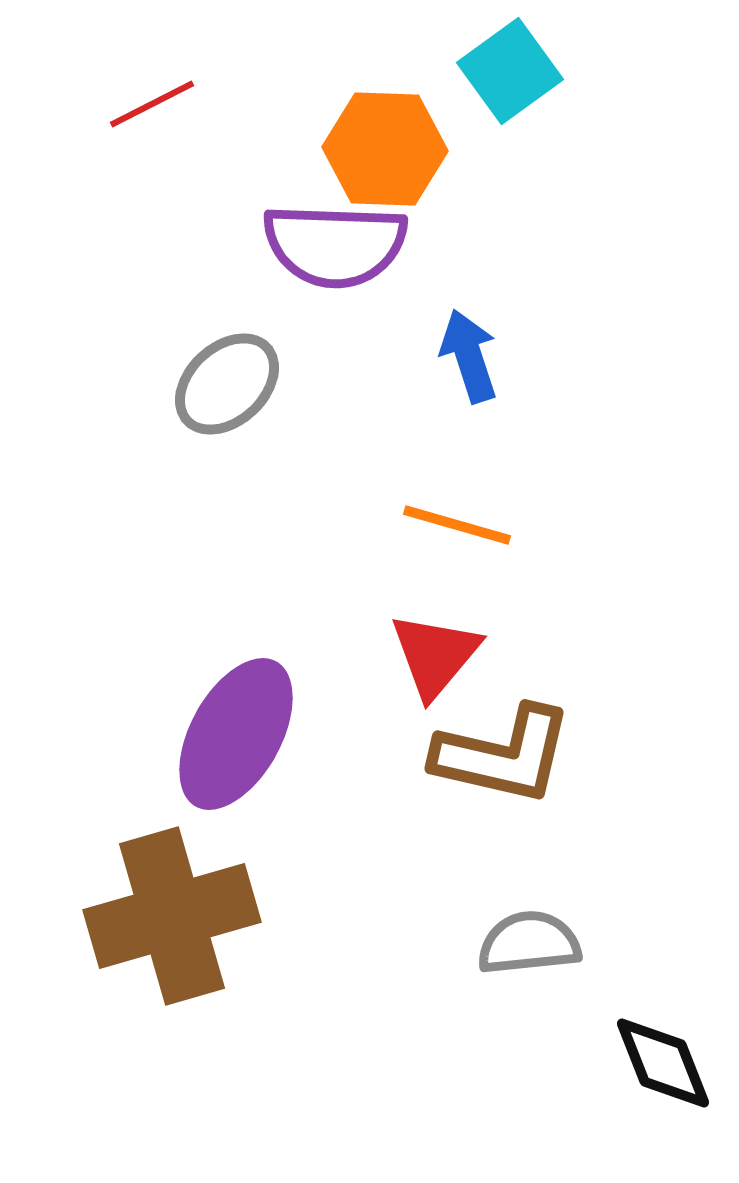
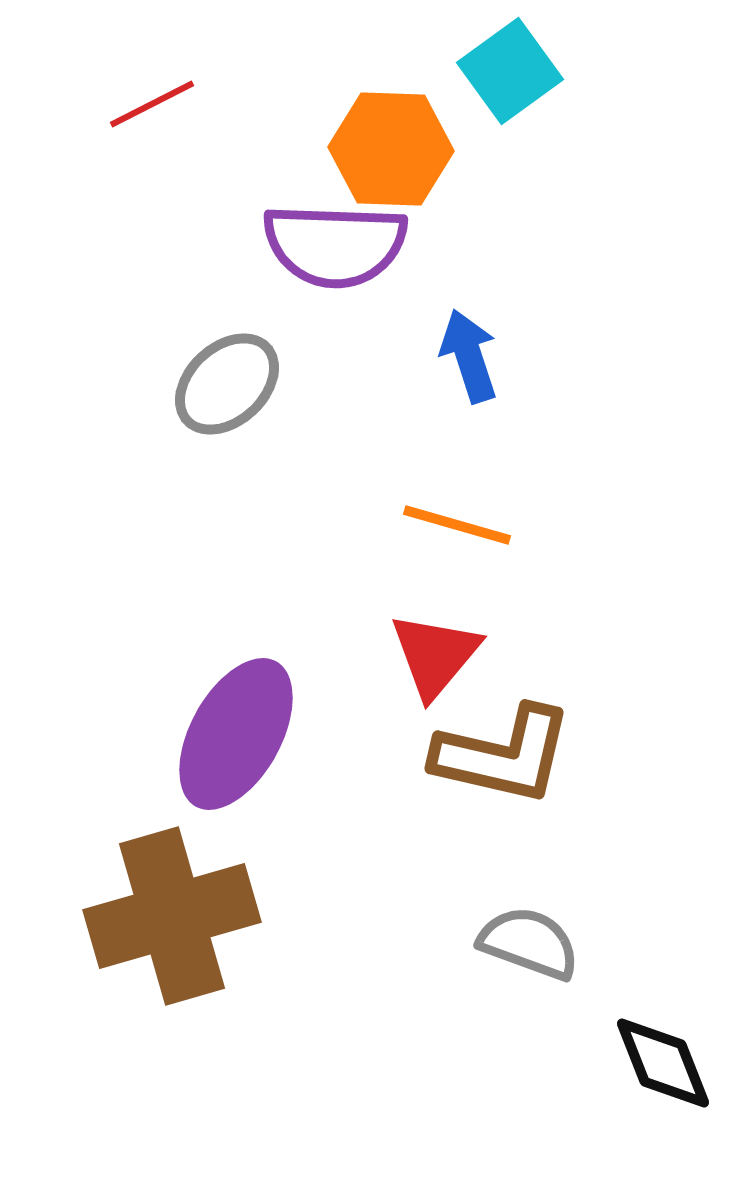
orange hexagon: moved 6 px right
gray semicircle: rotated 26 degrees clockwise
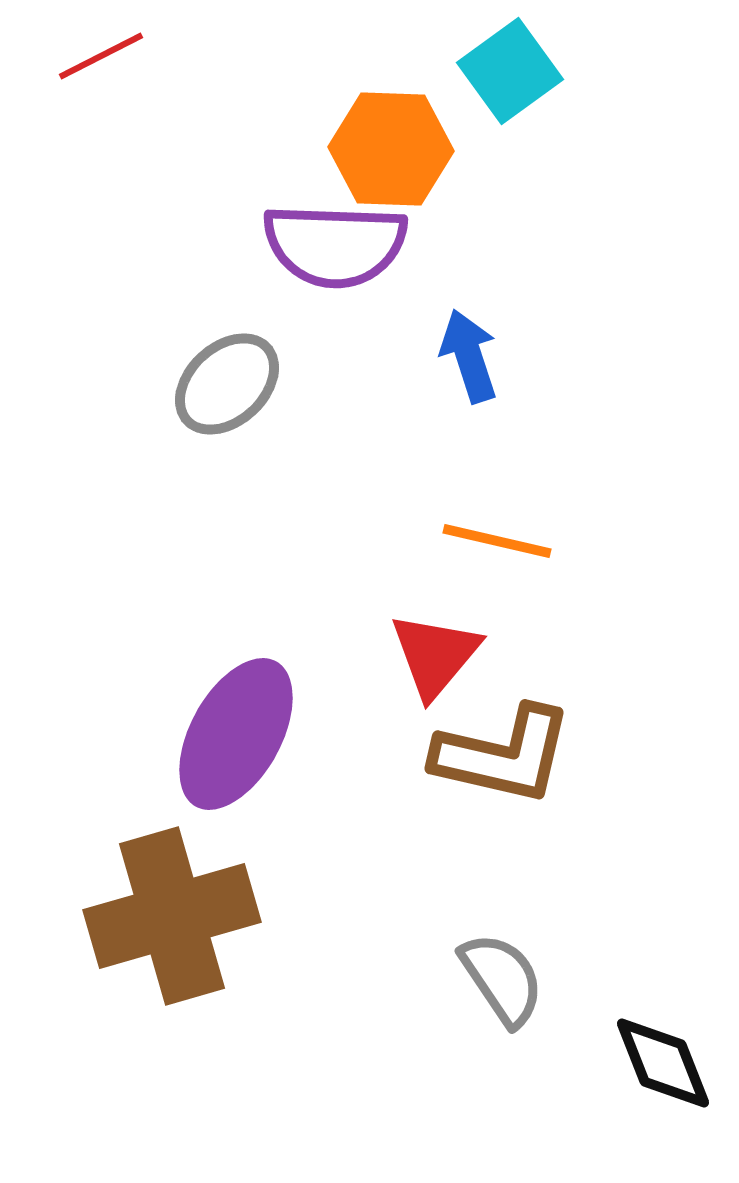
red line: moved 51 px left, 48 px up
orange line: moved 40 px right, 16 px down; rotated 3 degrees counterclockwise
gray semicircle: moved 27 px left, 36 px down; rotated 36 degrees clockwise
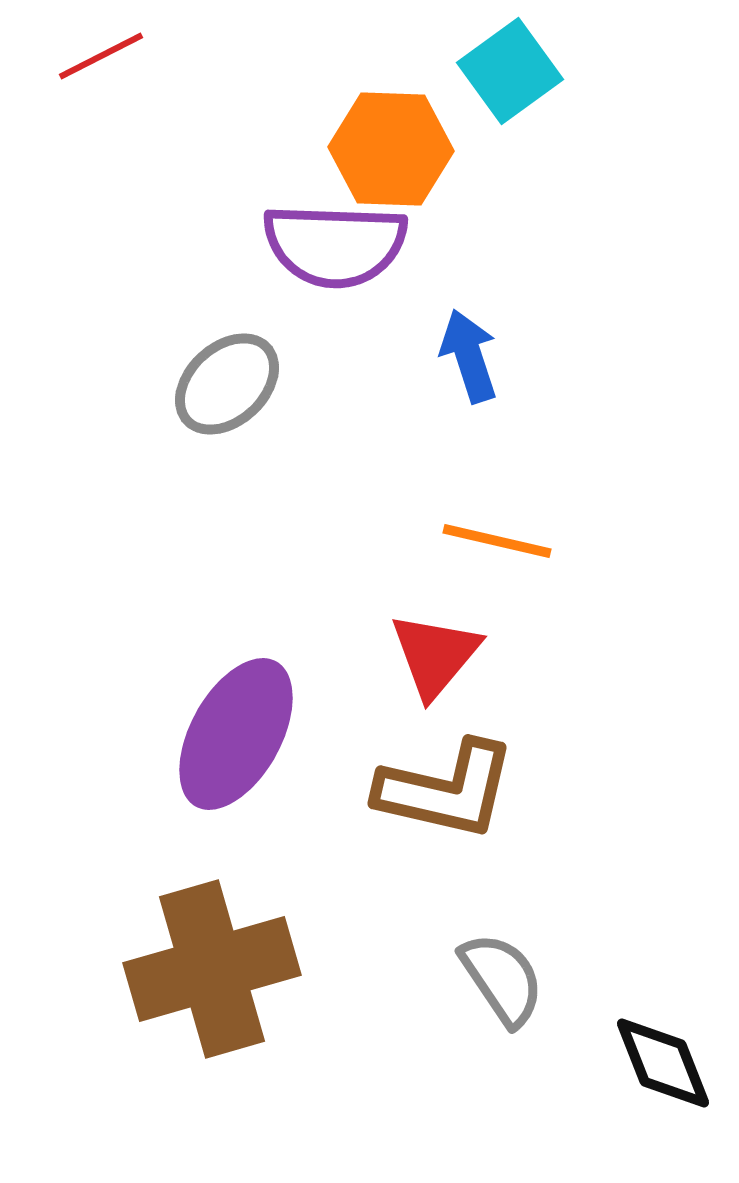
brown L-shape: moved 57 px left, 35 px down
brown cross: moved 40 px right, 53 px down
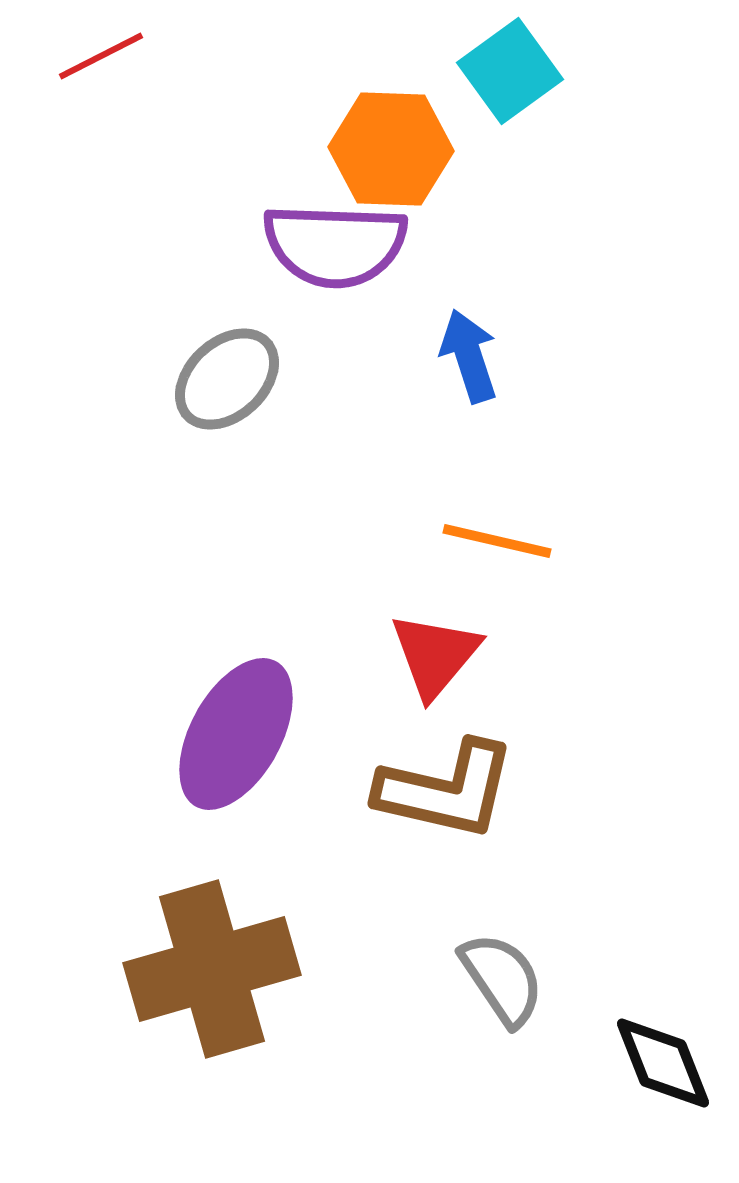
gray ellipse: moved 5 px up
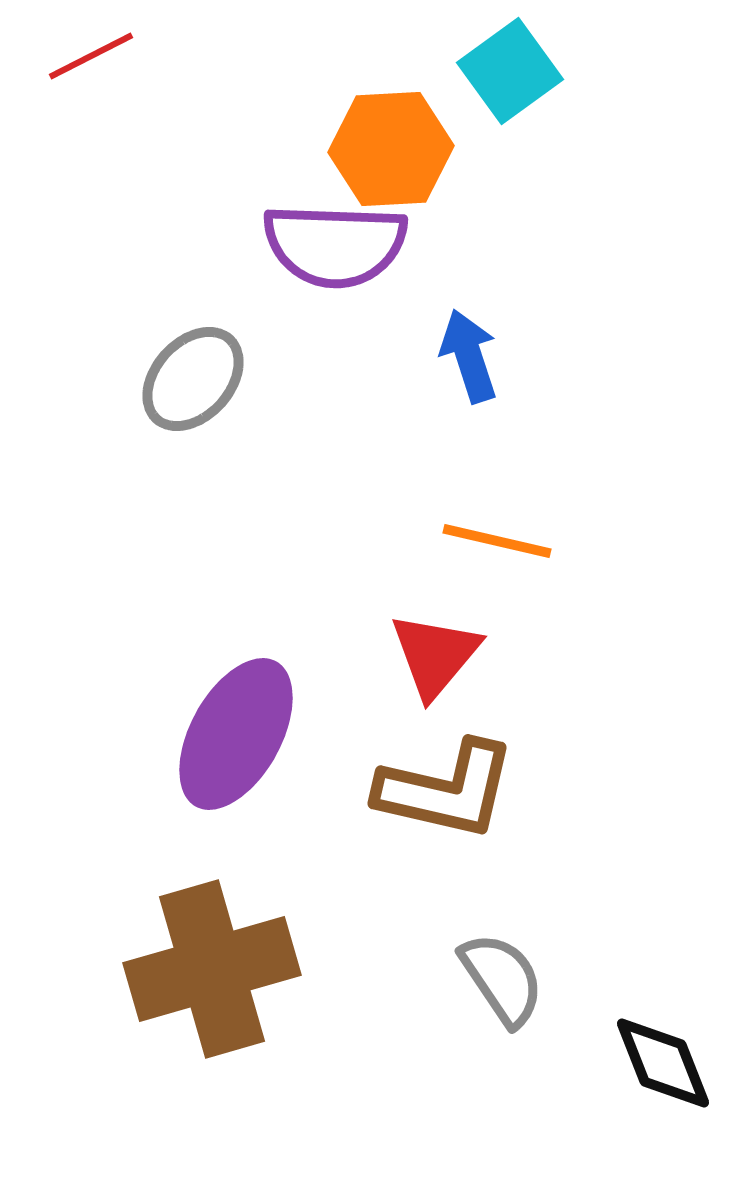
red line: moved 10 px left
orange hexagon: rotated 5 degrees counterclockwise
gray ellipse: moved 34 px left; rotated 5 degrees counterclockwise
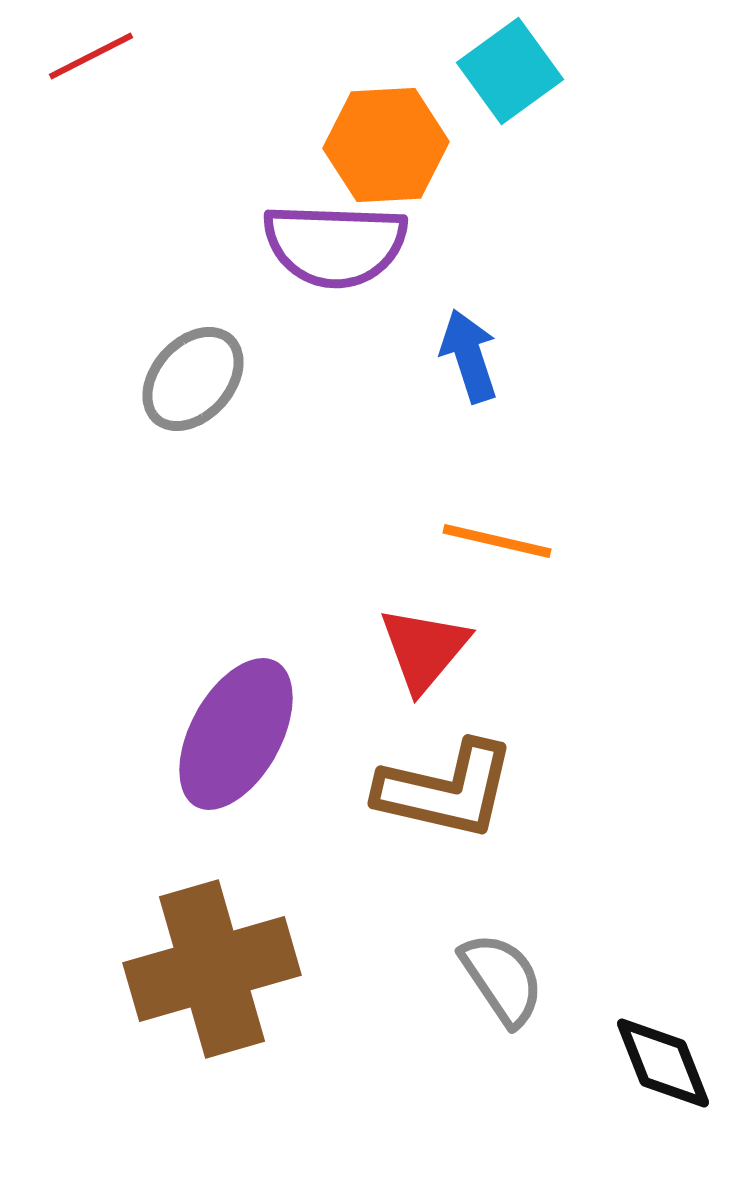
orange hexagon: moved 5 px left, 4 px up
red triangle: moved 11 px left, 6 px up
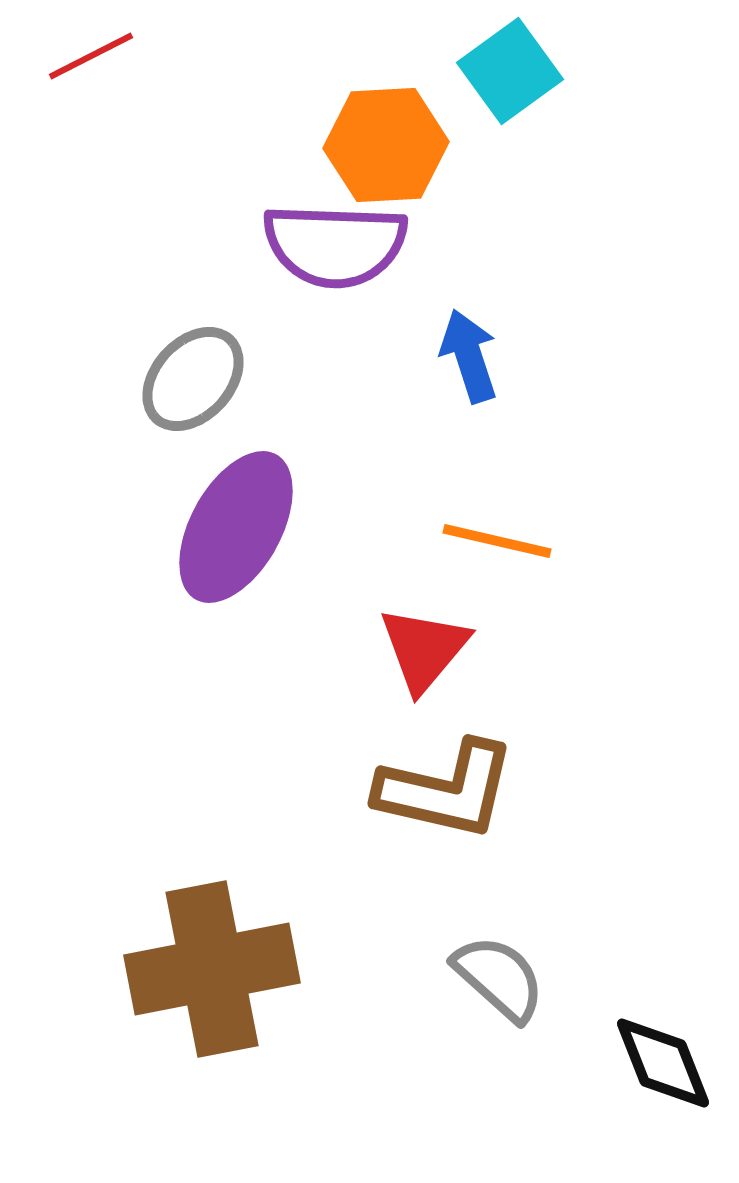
purple ellipse: moved 207 px up
brown cross: rotated 5 degrees clockwise
gray semicircle: moved 3 px left, 1 px up; rotated 14 degrees counterclockwise
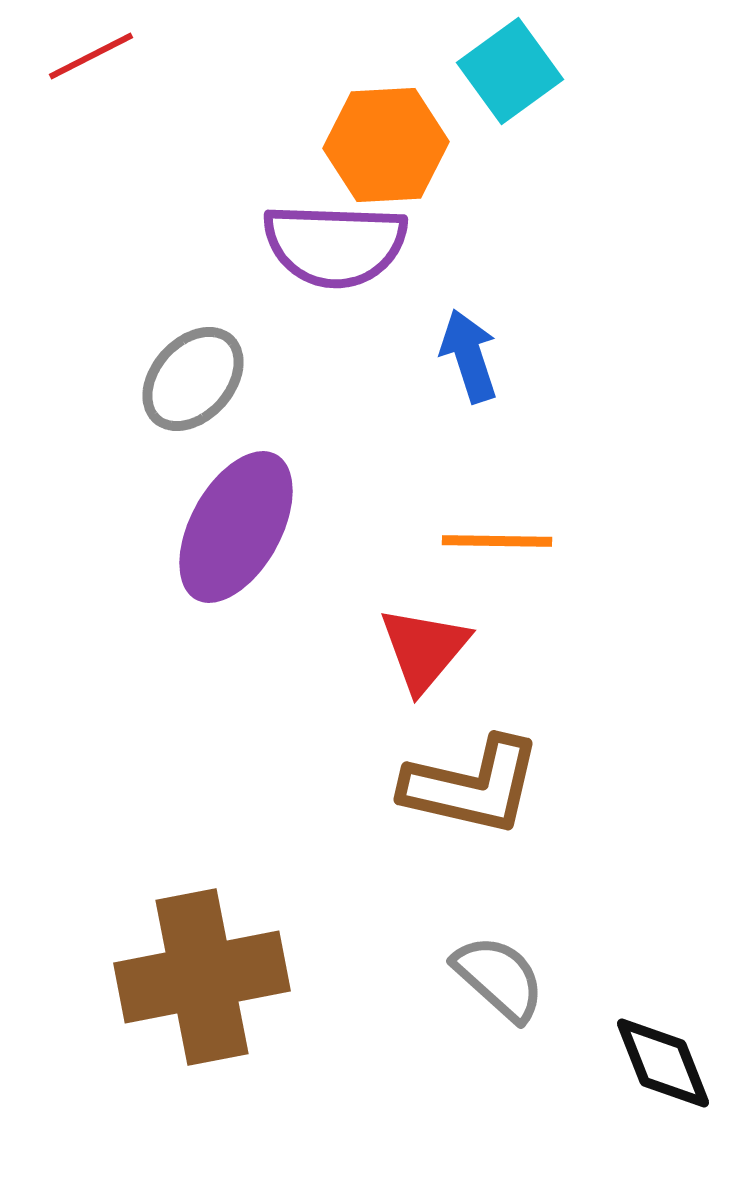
orange line: rotated 12 degrees counterclockwise
brown L-shape: moved 26 px right, 4 px up
brown cross: moved 10 px left, 8 px down
